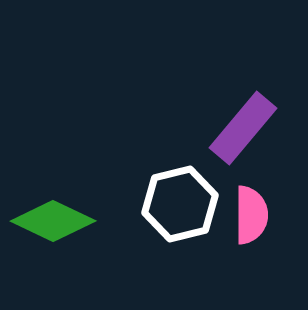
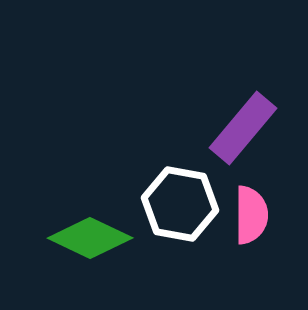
white hexagon: rotated 24 degrees clockwise
green diamond: moved 37 px right, 17 px down
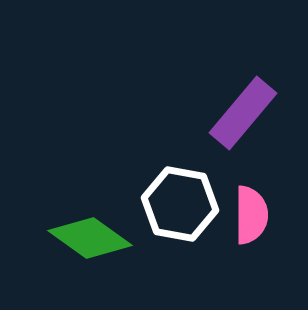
purple rectangle: moved 15 px up
green diamond: rotated 10 degrees clockwise
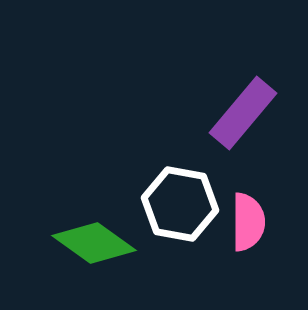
pink semicircle: moved 3 px left, 7 px down
green diamond: moved 4 px right, 5 px down
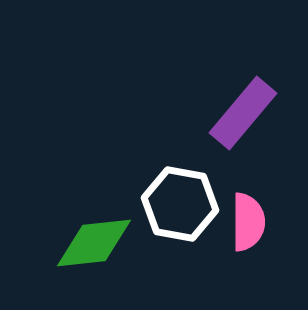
green diamond: rotated 42 degrees counterclockwise
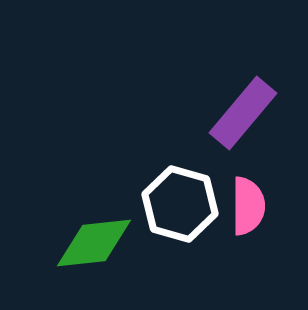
white hexagon: rotated 6 degrees clockwise
pink semicircle: moved 16 px up
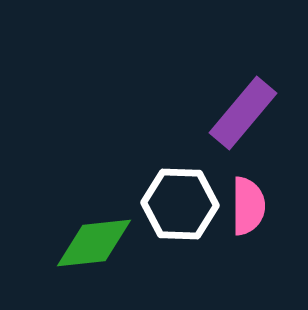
white hexagon: rotated 14 degrees counterclockwise
